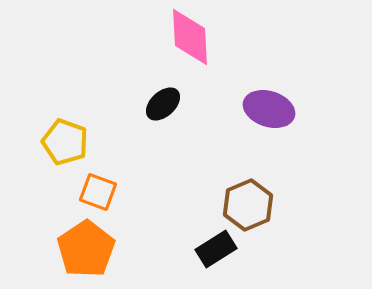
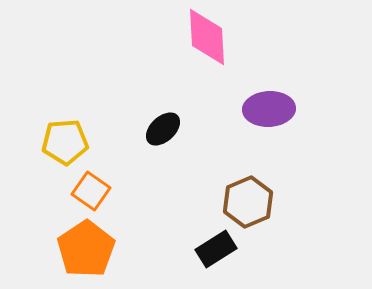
pink diamond: moved 17 px right
black ellipse: moved 25 px down
purple ellipse: rotated 21 degrees counterclockwise
yellow pentagon: rotated 24 degrees counterclockwise
orange square: moved 7 px left, 1 px up; rotated 15 degrees clockwise
brown hexagon: moved 3 px up
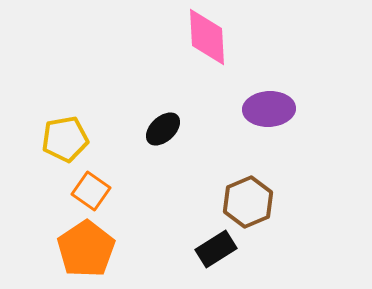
yellow pentagon: moved 3 px up; rotated 6 degrees counterclockwise
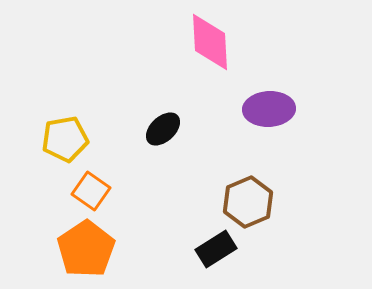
pink diamond: moved 3 px right, 5 px down
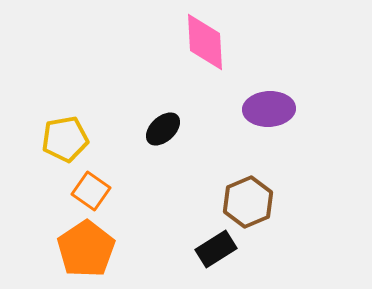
pink diamond: moved 5 px left
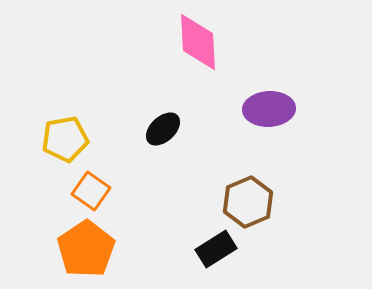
pink diamond: moved 7 px left
